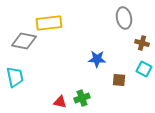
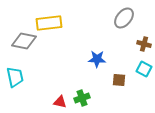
gray ellipse: rotated 50 degrees clockwise
brown cross: moved 2 px right, 1 px down
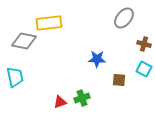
red triangle: rotated 32 degrees counterclockwise
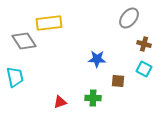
gray ellipse: moved 5 px right
gray diamond: rotated 45 degrees clockwise
brown square: moved 1 px left, 1 px down
green cross: moved 11 px right; rotated 21 degrees clockwise
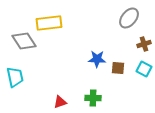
brown cross: rotated 32 degrees counterclockwise
brown square: moved 13 px up
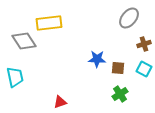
green cross: moved 27 px right, 4 px up; rotated 35 degrees counterclockwise
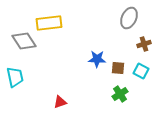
gray ellipse: rotated 15 degrees counterclockwise
cyan square: moved 3 px left, 2 px down
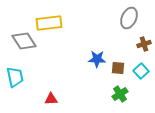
cyan square: rotated 21 degrees clockwise
red triangle: moved 9 px left, 3 px up; rotated 16 degrees clockwise
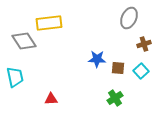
green cross: moved 5 px left, 4 px down
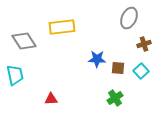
yellow rectangle: moved 13 px right, 4 px down
cyan trapezoid: moved 2 px up
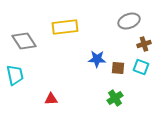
gray ellipse: moved 3 px down; rotated 45 degrees clockwise
yellow rectangle: moved 3 px right
cyan square: moved 4 px up; rotated 28 degrees counterclockwise
